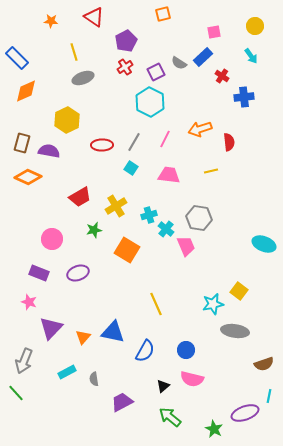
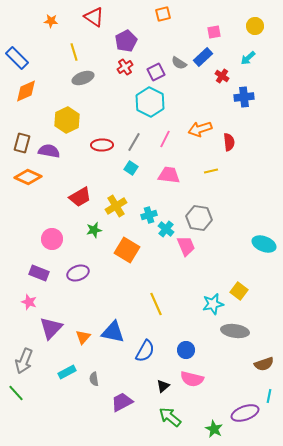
cyan arrow at (251, 56): moved 3 px left, 2 px down; rotated 84 degrees clockwise
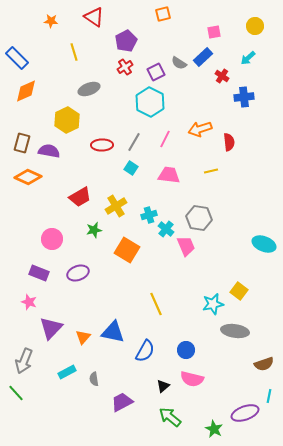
gray ellipse at (83, 78): moved 6 px right, 11 px down
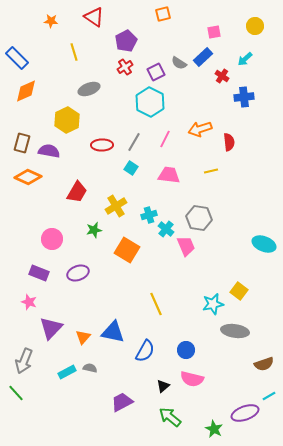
cyan arrow at (248, 58): moved 3 px left, 1 px down
red trapezoid at (80, 197): moved 3 px left, 5 px up; rotated 30 degrees counterclockwise
gray semicircle at (94, 379): moved 4 px left, 11 px up; rotated 112 degrees clockwise
cyan line at (269, 396): rotated 48 degrees clockwise
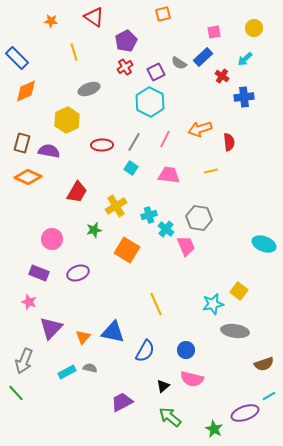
yellow circle at (255, 26): moved 1 px left, 2 px down
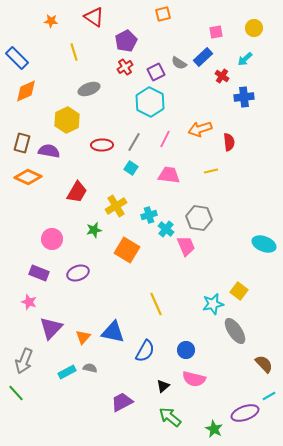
pink square at (214, 32): moved 2 px right
gray ellipse at (235, 331): rotated 48 degrees clockwise
brown semicircle at (264, 364): rotated 114 degrees counterclockwise
pink semicircle at (192, 379): moved 2 px right
